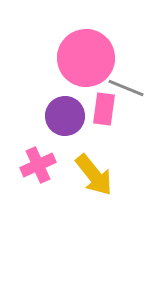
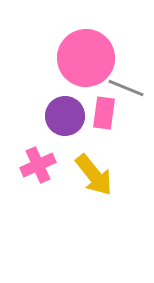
pink rectangle: moved 4 px down
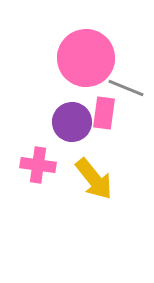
purple circle: moved 7 px right, 6 px down
pink cross: rotated 32 degrees clockwise
yellow arrow: moved 4 px down
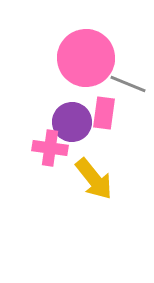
gray line: moved 2 px right, 4 px up
pink cross: moved 12 px right, 17 px up
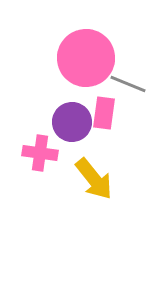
pink cross: moved 10 px left, 5 px down
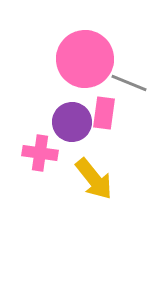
pink circle: moved 1 px left, 1 px down
gray line: moved 1 px right, 1 px up
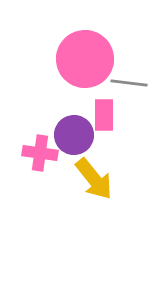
gray line: rotated 15 degrees counterclockwise
pink rectangle: moved 2 px down; rotated 8 degrees counterclockwise
purple circle: moved 2 px right, 13 px down
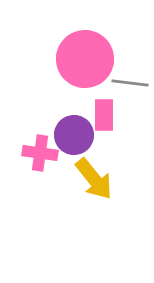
gray line: moved 1 px right
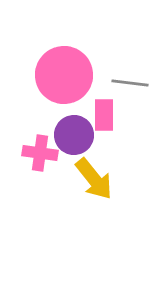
pink circle: moved 21 px left, 16 px down
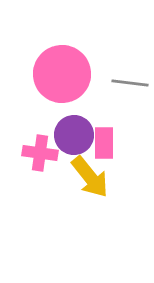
pink circle: moved 2 px left, 1 px up
pink rectangle: moved 28 px down
yellow arrow: moved 4 px left, 2 px up
